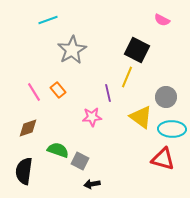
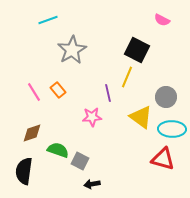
brown diamond: moved 4 px right, 5 px down
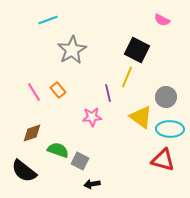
cyan ellipse: moved 2 px left
red triangle: moved 1 px down
black semicircle: rotated 60 degrees counterclockwise
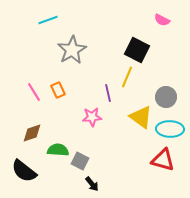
orange rectangle: rotated 14 degrees clockwise
green semicircle: rotated 15 degrees counterclockwise
black arrow: rotated 119 degrees counterclockwise
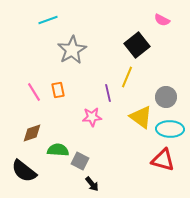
black square: moved 5 px up; rotated 25 degrees clockwise
orange rectangle: rotated 14 degrees clockwise
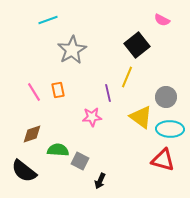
brown diamond: moved 1 px down
black arrow: moved 8 px right, 3 px up; rotated 63 degrees clockwise
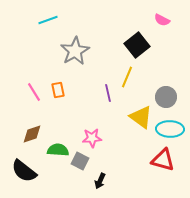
gray star: moved 3 px right, 1 px down
pink star: moved 21 px down
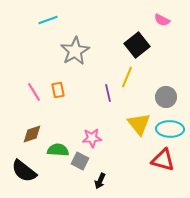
yellow triangle: moved 2 px left, 7 px down; rotated 15 degrees clockwise
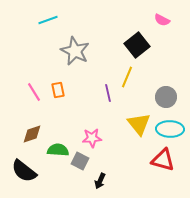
gray star: rotated 16 degrees counterclockwise
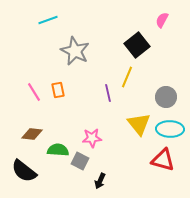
pink semicircle: rotated 91 degrees clockwise
brown diamond: rotated 25 degrees clockwise
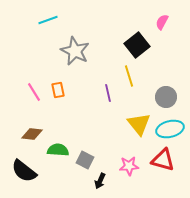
pink semicircle: moved 2 px down
yellow line: moved 2 px right, 1 px up; rotated 40 degrees counterclockwise
cyan ellipse: rotated 16 degrees counterclockwise
pink star: moved 37 px right, 28 px down
gray square: moved 5 px right, 1 px up
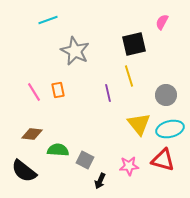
black square: moved 3 px left, 1 px up; rotated 25 degrees clockwise
gray circle: moved 2 px up
